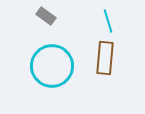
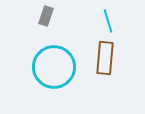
gray rectangle: rotated 72 degrees clockwise
cyan circle: moved 2 px right, 1 px down
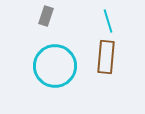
brown rectangle: moved 1 px right, 1 px up
cyan circle: moved 1 px right, 1 px up
